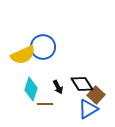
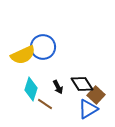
brown line: rotated 35 degrees clockwise
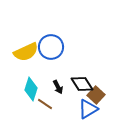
blue circle: moved 8 px right
yellow semicircle: moved 3 px right, 3 px up
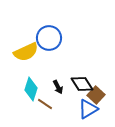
blue circle: moved 2 px left, 9 px up
